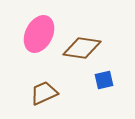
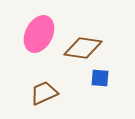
brown diamond: moved 1 px right
blue square: moved 4 px left, 2 px up; rotated 18 degrees clockwise
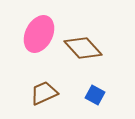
brown diamond: rotated 39 degrees clockwise
blue square: moved 5 px left, 17 px down; rotated 24 degrees clockwise
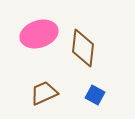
pink ellipse: rotated 45 degrees clockwise
brown diamond: rotated 48 degrees clockwise
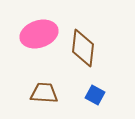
brown trapezoid: rotated 28 degrees clockwise
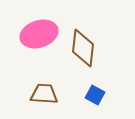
brown trapezoid: moved 1 px down
